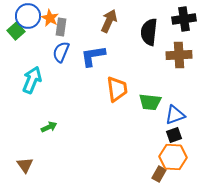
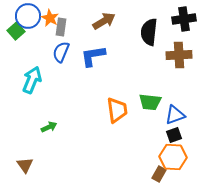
brown arrow: moved 5 px left; rotated 35 degrees clockwise
orange trapezoid: moved 21 px down
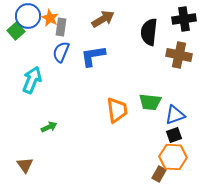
brown arrow: moved 1 px left, 2 px up
brown cross: rotated 15 degrees clockwise
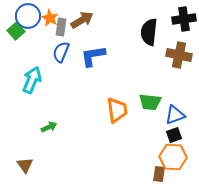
brown arrow: moved 21 px left, 1 px down
brown rectangle: rotated 21 degrees counterclockwise
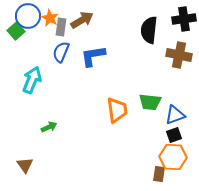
black semicircle: moved 2 px up
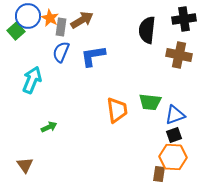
black semicircle: moved 2 px left
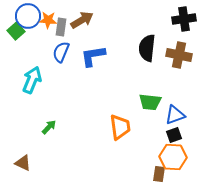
orange star: moved 2 px left, 2 px down; rotated 24 degrees counterclockwise
black semicircle: moved 18 px down
orange trapezoid: moved 3 px right, 17 px down
green arrow: rotated 21 degrees counterclockwise
brown triangle: moved 2 px left, 2 px up; rotated 30 degrees counterclockwise
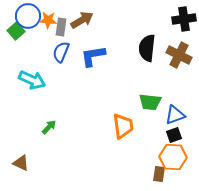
brown cross: rotated 15 degrees clockwise
cyan arrow: rotated 92 degrees clockwise
orange trapezoid: moved 3 px right, 1 px up
brown triangle: moved 2 px left
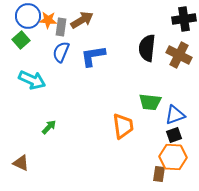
green square: moved 5 px right, 9 px down
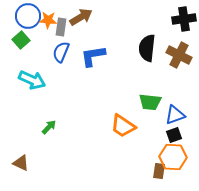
brown arrow: moved 1 px left, 3 px up
orange trapezoid: rotated 132 degrees clockwise
brown rectangle: moved 3 px up
